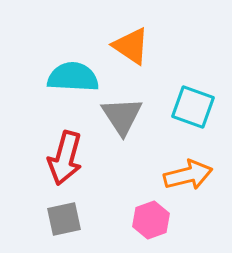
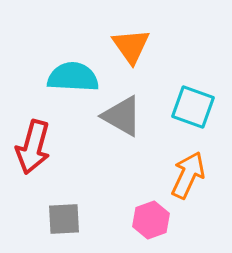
orange triangle: rotated 21 degrees clockwise
gray triangle: rotated 27 degrees counterclockwise
red arrow: moved 32 px left, 11 px up
orange arrow: rotated 51 degrees counterclockwise
gray square: rotated 9 degrees clockwise
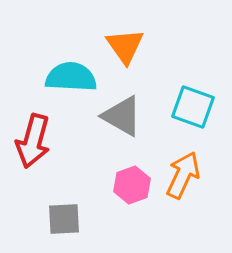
orange triangle: moved 6 px left
cyan semicircle: moved 2 px left
red arrow: moved 6 px up
orange arrow: moved 5 px left
pink hexagon: moved 19 px left, 35 px up
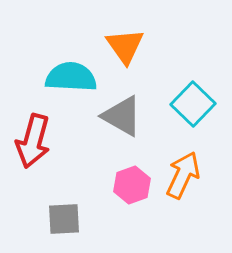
cyan square: moved 3 px up; rotated 24 degrees clockwise
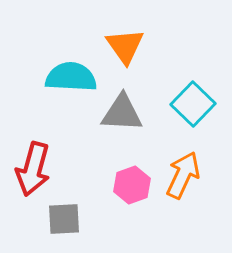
gray triangle: moved 3 px up; rotated 27 degrees counterclockwise
red arrow: moved 28 px down
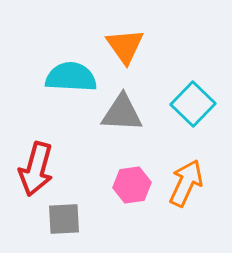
red arrow: moved 3 px right
orange arrow: moved 3 px right, 8 px down
pink hexagon: rotated 12 degrees clockwise
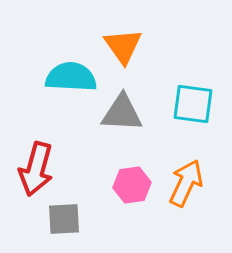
orange triangle: moved 2 px left
cyan square: rotated 36 degrees counterclockwise
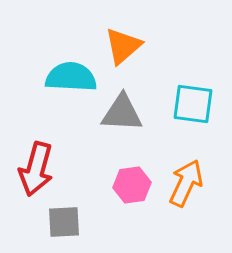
orange triangle: rotated 24 degrees clockwise
gray square: moved 3 px down
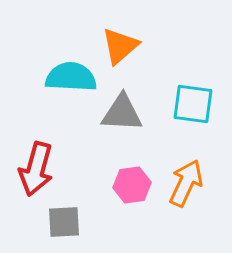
orange triangle: moved 3 px left
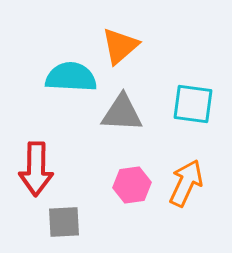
red arrow: rotated 14 degrees counterclockwise
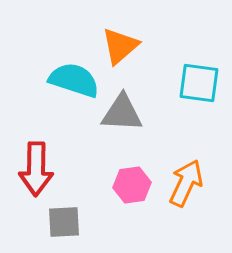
cyan semicircle: moved 3 px right, 3 px down; rotated 15 degrees clockwise
cyan square: moved 6 px right, 21 px up
